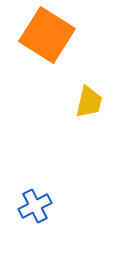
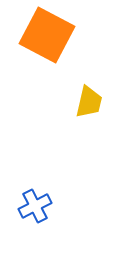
orange square: rotated 4 degrees counterclockwise
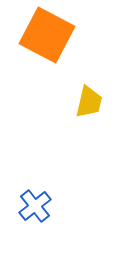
blue cross: rotated 12 degrees counterclockwise
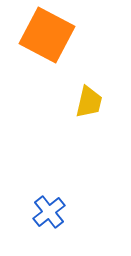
blue cross: moved 14 px right, 6 px down
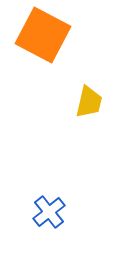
orange square: moved 4 px left
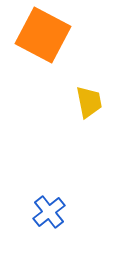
yellow trapezoid: rotated 24 degrees counterclockwise
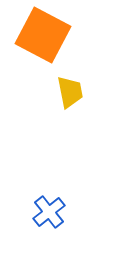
yellow trapezoid: moved 19 px left, 10 px up
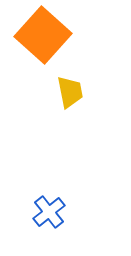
orange square: rotated 14 degrees clockwise
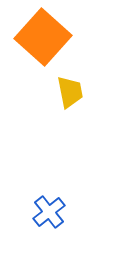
orange square: moved 2 px down
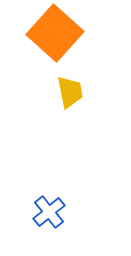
orange square: moved 12 px right, 4 px up
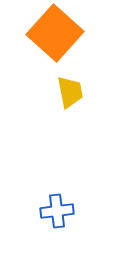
blue cross: moved 8 px right, 1 px up; rotated 32 degrees clockwise
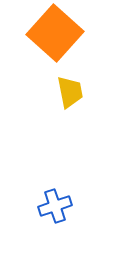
blue cross: moved 2 px left, 5 px up; rotated 12 degrees counterclockwise
